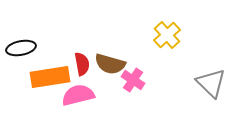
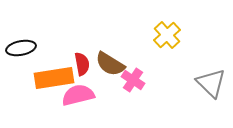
brown semicircle: rotated 16 degrees clockwise
orange rectangle: moved 4 px right, 1 px down
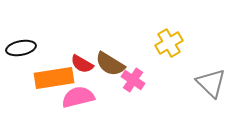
yellow cross: moved 2 px right, 8 px down; rotated 12 degrees clockwise
red semicircle: rotated 130 degrees clockwise
pink semicircle: moved 2 px down
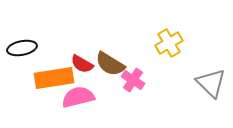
black ellipse: moved 1 px right
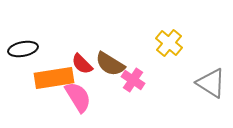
yellow cross: rotated 20 degrees counterclockwise
black ellipse: moved 1 px right, 1 px down
red semicircle: rotated 15 degrees clockwise
gray triangle: rotated 12 degrees counterclockwise
pink semicircle: rotated 72 degrees clockwise
